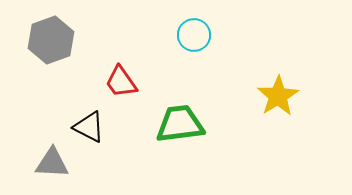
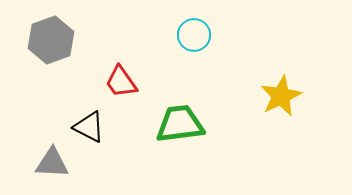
yellow star: moved 3 px right; rotated 6 degrees clockwise
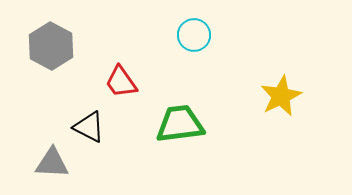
gray hexagon: moved 6 px down; rotated 12 degrees counterclockwise
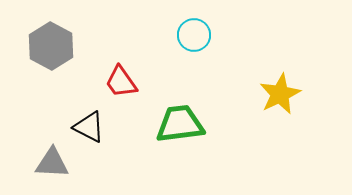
yellow star: moved 1 px left, 2 px up
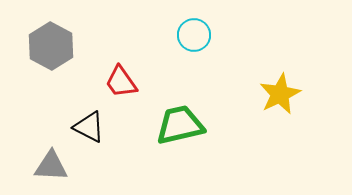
green trapezoid: moved 1 px down; rotated 6 degrees counterclockwise
gray triangle: moved 1 px left, 3 px down
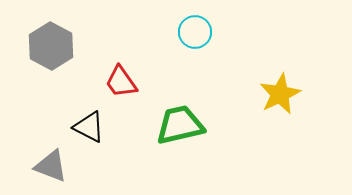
cyan circle: moved 1 px right, 3 px up
gray triangle: rotated 18 degrees clockwise
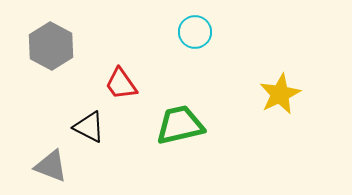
red trapezoid: moved 2 px down
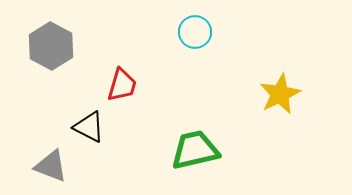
red trapezoid: moved 1 px right, 1 px down; rotated 129 degrees counterclockwise
green trapezoid: moved 15 px right, 25 px down
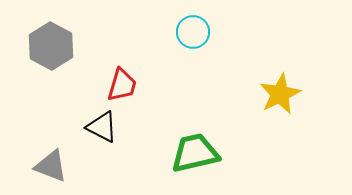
cyan circle: moved 2 px left
black triangle: moved 13 px right
green trapezoid: moved 3 px down
